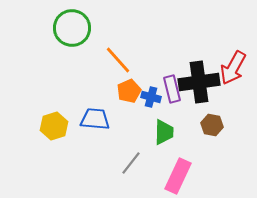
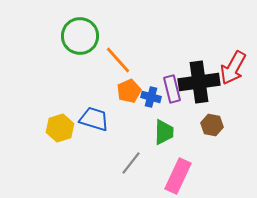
green circle: moved 8 px right, 8 px down
blue trapezoid: moved 1 px left; rotated 12 degrees clockwise
yellow hexagon: moved 6 px right, 2 px down
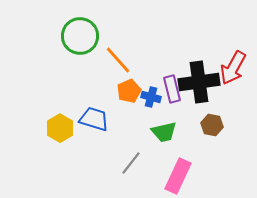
yellow hexagon: rotated 12 degrees counterclockwise
green trapezoid: rotated 76 degrees clockwise
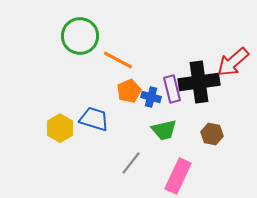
orange line: rotated 20 degrees counterclockwise
red arrow: moved 6 px up; rotated 20 degrees clockwise
brown hexagon: moved 9 px down
green trapezoid: moved 2 px up
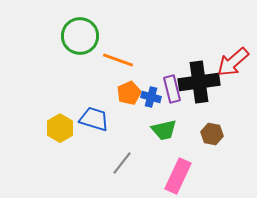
orange line: rotated 8 degrees counterclockwise
orange pentagon: moved 2 px down
gray line: moved 9 px left
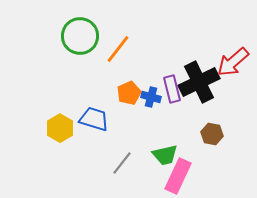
orange line: moved 11 px up; rotated 72 degrees counterclockwise
black cross: rotated 18 degrees counterclockwise
green trapezoid: moved 1 px right, 25 px down
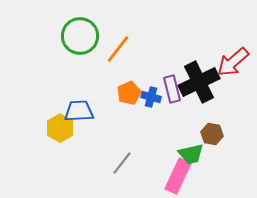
blue trapezoid: moved 15 px left, 8 px up; rotated 20 degrees counterclockwise
green trapezoid: moved 26 px right, 1 px up
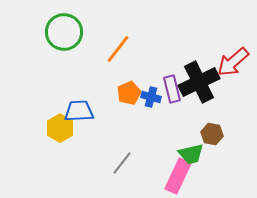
green circle: moved 16 px left, 4 px up
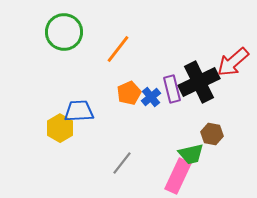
blue cross: rotated 36 degrees clockwise
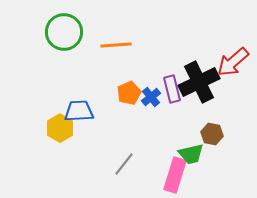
orange line: moved 2 px left, 4 px up; rotated 48 degrees clockwise
gray line: moved 2 px right, 1 px down
pink rectangle: moved 3 px left, 1 px up; rotated 8 degrees counterclockwise
